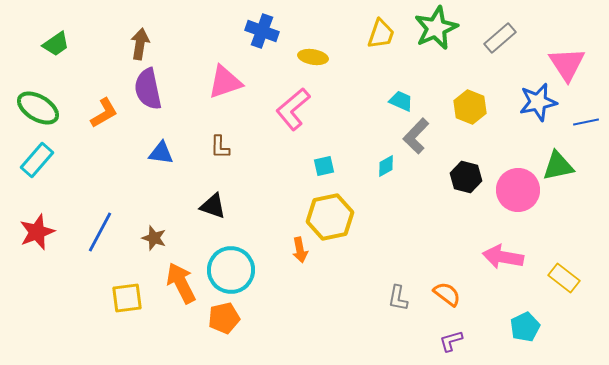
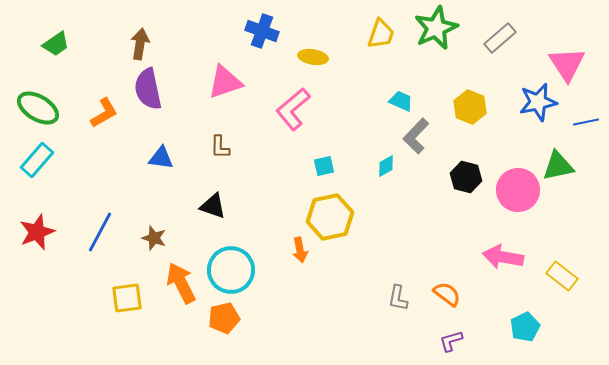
blue triangle at (161, 153): moved 5 px down
yellow rectangle at (564, 278): moved 2 px left, 2 px up
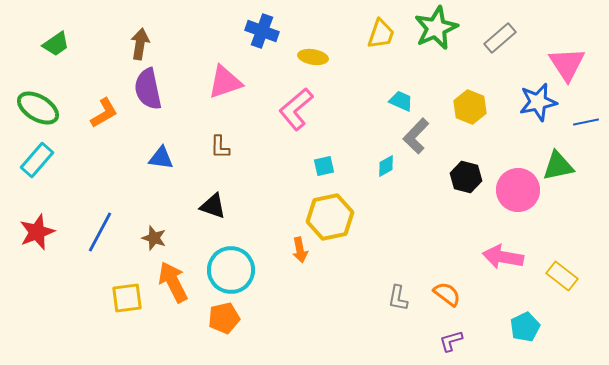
pink L-shape at (293, 109): moved 3 px right
orange arrow at (181, 283): moved 8 px left, 1 px up
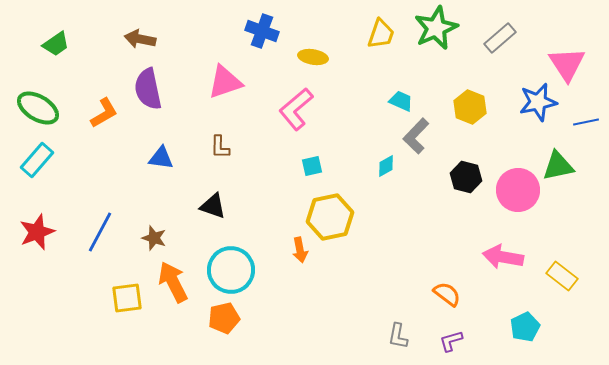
brown arrow at (140, 44): moved 5 px up; rotated 88 degrees counterclockwise
cyan square at (324, 166): moved 12 px left
gray L-shape at (398, 298): moved 38 px down
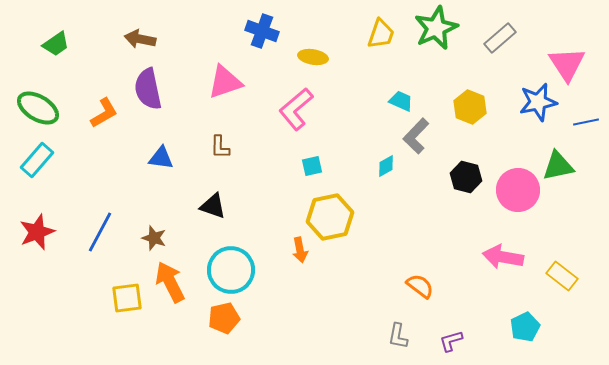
orange arrow at (173, 282): moved 3 px left
orange semicircle at (447, 294): moved 27 px left, 8 px up
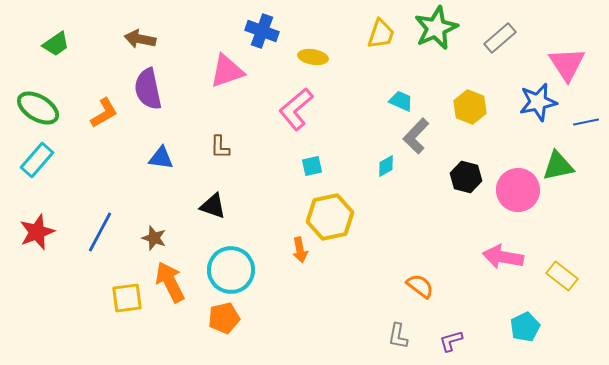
pink triangle at (225, 82): moved 2 px right, 11 px up
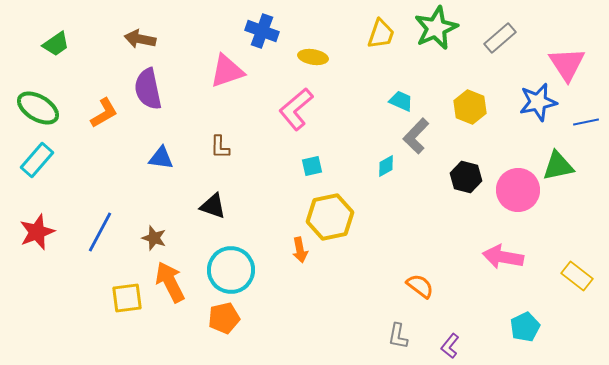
yellow rectangle at (562, 276): moved 15 px right
purple L-shape at (451, 341): moved 1 px left, 5 px down; rotated 35 degrees counterclockwise
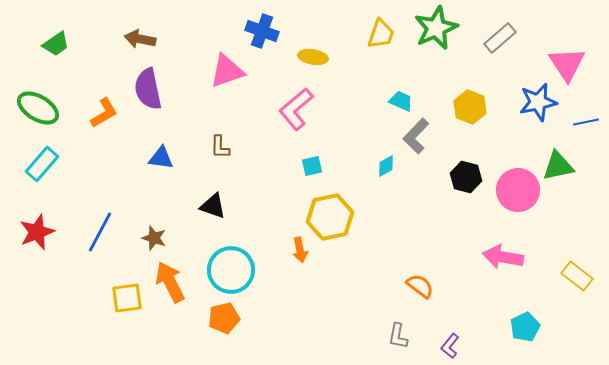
cyan rectangle at (37, 160): moved 5 px right, 4 px down
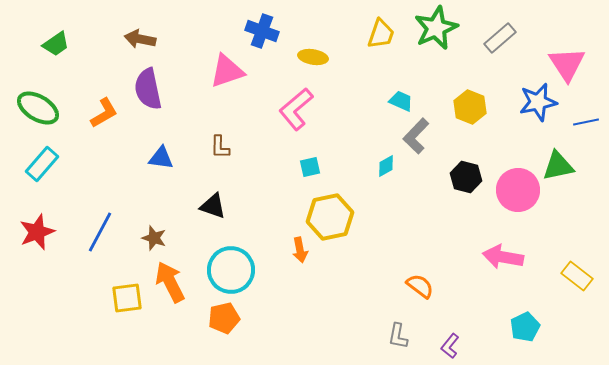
cyan square at (312, 166): moved 2 px left, 1 px down
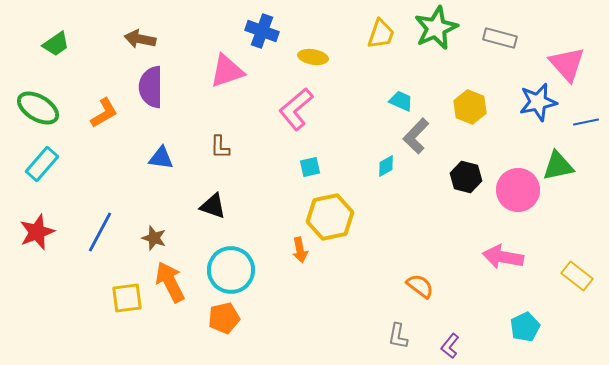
gray rectangle at (500, 38): rotated 56 degrees clockwise
pink triangle at (567, 64): rotated 9 degrees counterclockwise
purple semicircle at (148, 89): moved 3 px right, 2 px up; rotated 12 degrees clockwise
